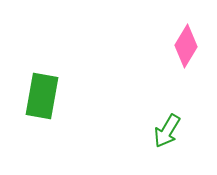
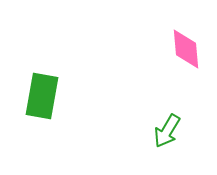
pink diamond: moved 3 px down; rotated 36 degrees counterclockwise
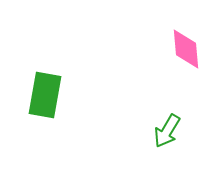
green rectangle: moved 3 px right, 1 px up
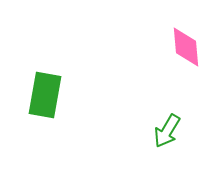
pink diamond: moved 2 px up
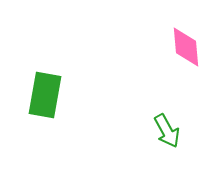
green arrow: rotated 60 degrees counterclockwise
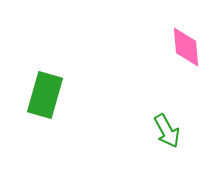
green rectangle: rotated 6 degrees clockwise
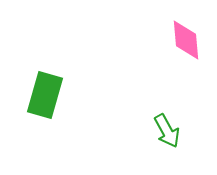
pink diamond: moved 7 px up
